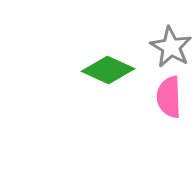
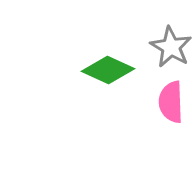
pink semicircle: moved 2 px right, 5 px down
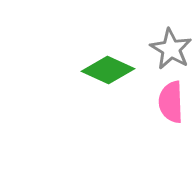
gray star: moved 2 px down
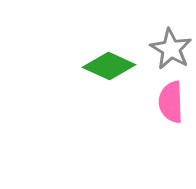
green diamond: moved 1 px right, 4 px up
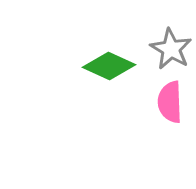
pink semicircle: moved 1 px left
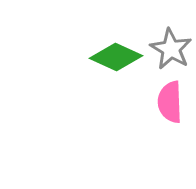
green diamond: moved 7 px right, 9 px up
